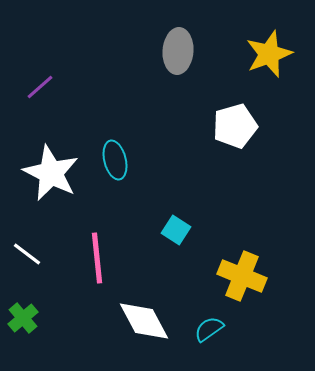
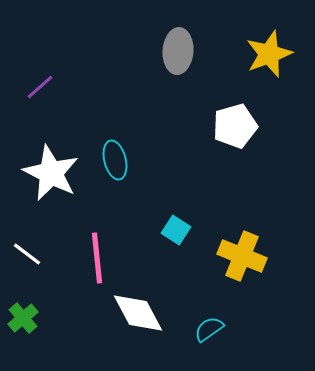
yellow cross: moved 20 px up
white diamond: moved 6 px left, 8 px up
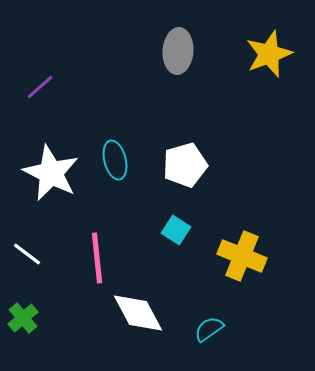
white pentagon: moved 50 px left, 39 px down
